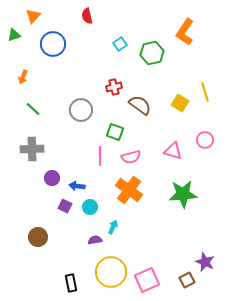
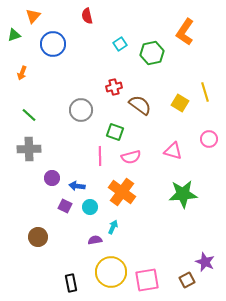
orange arrow: moved 1 px left, 4 px up
green line: moved 4 px left, 6 px down
pink circle: moved 4 px right, 1 px up
gray cross: moved 3 px left
orange cross: moved 7 px left, 2 px down
pink square: rotated 15 degrees clockwise
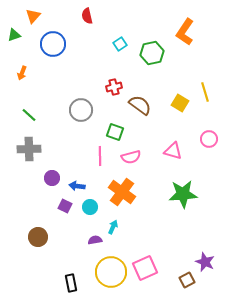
pink square: moved 2 px left, 12 px up; rotated 15 degrees counterclockwise
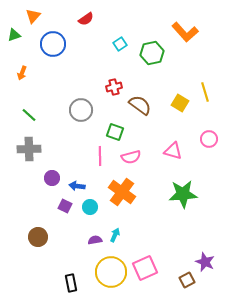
red semicircle: moved 1 px left, 3 px down; rotated 112 degrees counterclockwise
orange L-shape: rotated 76 degrees counterclockwise
cyan arrow: moved 2 px right, 8 px down
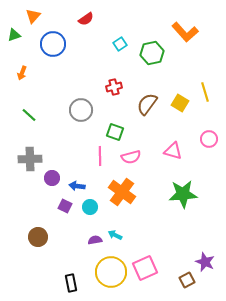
brown semicircle: moved 7 px right, 1 px up; rotated 90 degrees counterclockwise
gray cross: moved 1 px right, 10 px down
cyan arrow: rotated 88 degrees counterclockwise
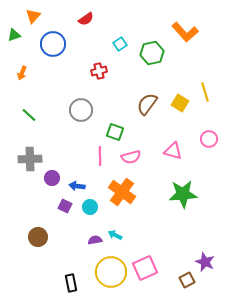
red cross: moved 15 px left, 16 px up
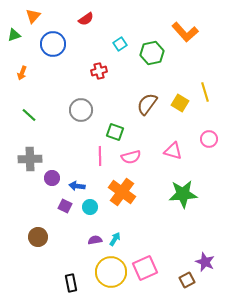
cyan arrow: moved 4 px down; rotated 96 degrees clockwise
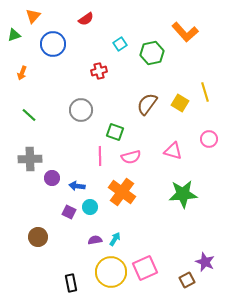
purple square: moved 4 px right, 6 px down
